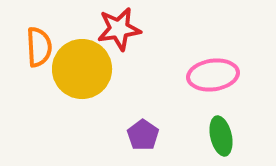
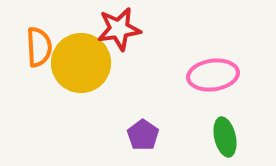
yellow circle: moved 1 px left, 6 px up
green ellipse: moved 4 px right, 1 px down
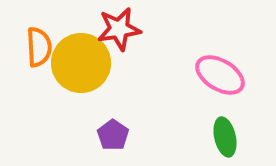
pink ellipse: moved 7 px right; rotated 39 degrees clockwise
purple pentagon: moved 30 px left
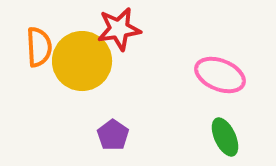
yellow circle: moved 1 px right, 2 px up
pink ellipse: rotated 9 degrees counterclockwise
green ellipse: rotated 12 degrees counterclockwise
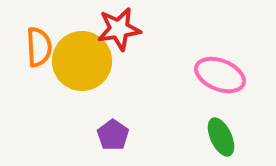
green ellipse: moved 4 px left
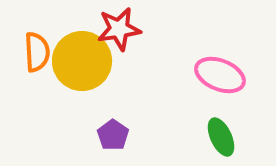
orange semicircle: moved 2 px left, 5 px down
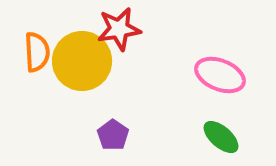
green ellipse: rotated 24 degrees counterclockwise
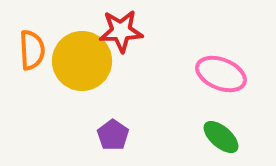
red star: moved 2 px right, 2 px down; rotated 6 degrees clockwise
orange semicircle: moved 5 px left, 2 px up
pink ellipse: moved 1 px right, 1 px up
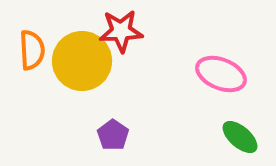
green ellipse: moved 19 px right
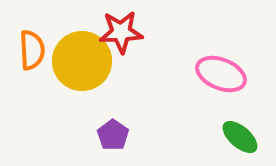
red star: moved 1 px down
